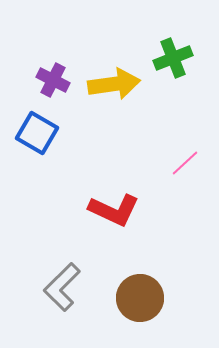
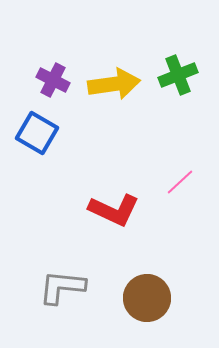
green cross: moved 5 px right, 17 px down
pink line: moved 5 px left, 19 px down
gray L-shape: rotated 51 degrees clockwise
brown circle: moved 7 px right
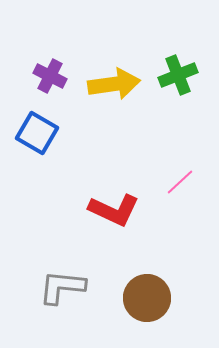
purple cross: moved 3 px left, 4 px up
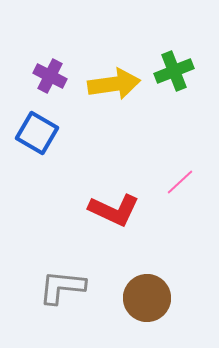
green cross: moved 4 px left, 4 px up
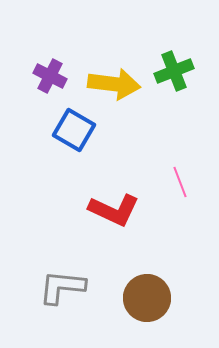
yellow arrow: rotated 15 degrees clockwise
blue square: moved 37 px right, 3 px up
pink line: rotated 68 degrees counterclockwise
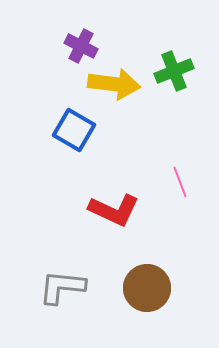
purple cross: moved 31 px right, 30 px up
brown circle: moved 10 px up
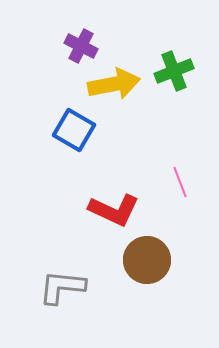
yellow arrow: rotated 18 degrees counterclockwise
brown circle: moved 28 px up
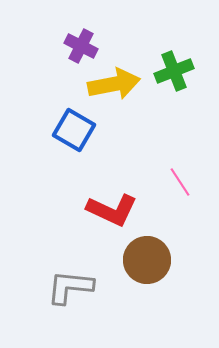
pink line: rotated 12 degrees counterclockwise
red L-shape: moved 2 px left
gray L-shape: moved 8 px right
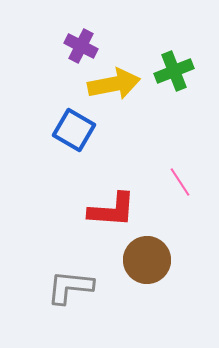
red L-shape: rotated 21 degrees counterclockwise
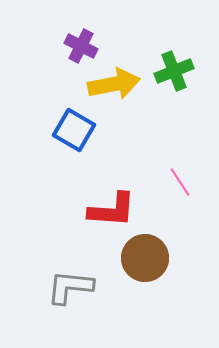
brown circle: moved 2 px left, 2 px up
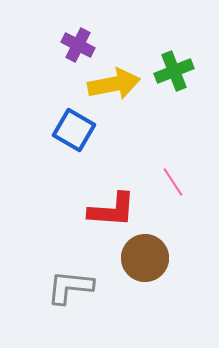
purple cross: moved 3 px left, 1 px up
pink line: moved 7 px left
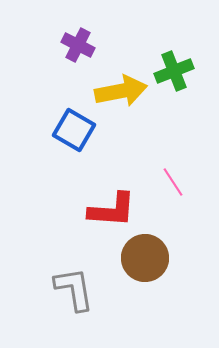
yellow arrow: moved 7 px right, 7 px down
gray L-shape: moved 4 px right, 2 px down; rotated 75 degrees clockwise
